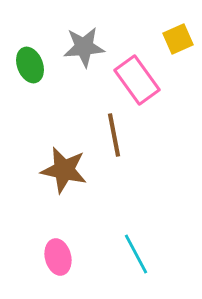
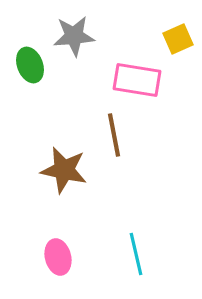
gray star: moved 10 px left, 11 px up
pink rectangle: rotated 45 degrees counterclockwise
cyan line: rotated 15 degrees clockwise
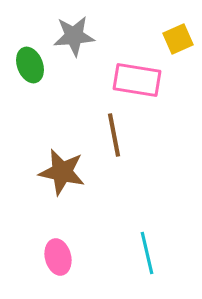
brown star: moved 2 px left, 2 px down
cyan line: moved 11 px right, 1 px up
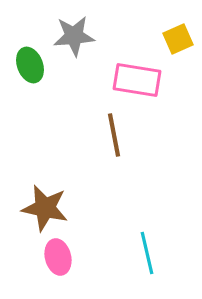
brown star: moved 17 px left, 36 px down
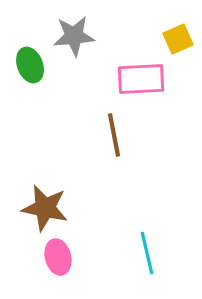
pink rectangle: moved 4 px right, 1 px up; rotated 12 degrees counterclockwise
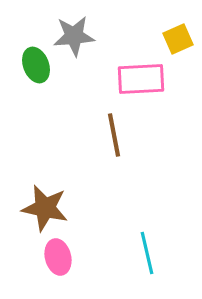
green ellipse: moved 6 px right
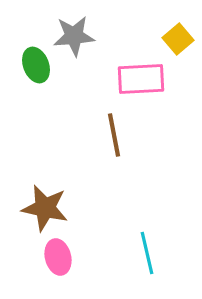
yellow square: rotated 16 degrees counterclockwise
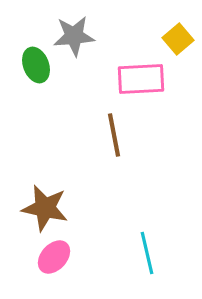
pink ellipse: moved 4 px left; rotated 56 degrees clockwise
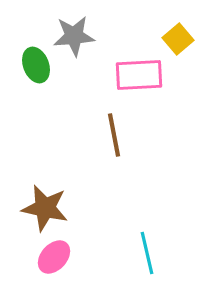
pink rectangle: moved 2 px left, 4 px up
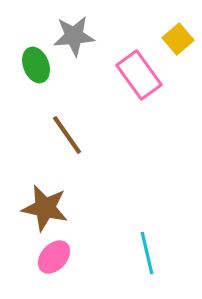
pink rectangle: rotated 57 degrees clockwise
brown line: moved 47 px left; rotated 24 degrees counterclockwise
